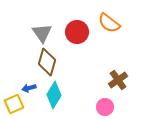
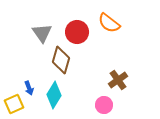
brown diamond: moved 14 px right, 2 px up
blue arrow: rotated 96 degrees counterclockwise
pink circle: moved 1 px left, 2 px up
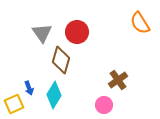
orange semicircle: moved 31 px right; rotated 20 degrees clockwise
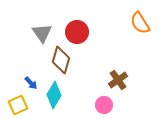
blue arrow: moved 2 px right, 5 px up; rotated 24 degrees counterclockwise
yellow square: moved 4 px right, 1 px down
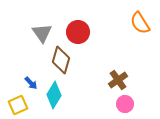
red circle: moved 1 px right
pink circle: moved 21 px right, 1 px up
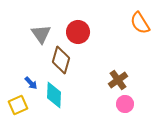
gray triangle: moved 1 px left, 1 px down
cyan diamond: rotated 28 degrees counterclockwise
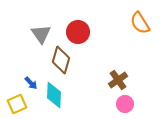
yellow square: moved 1 px left, 1 px up
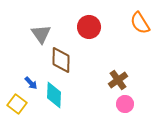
red circle: moved 11 px right, 5 px up
brown diamond: rotated 16 degrees counterclockwise
yellow square: rotated 30 degrees counterclockwise
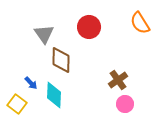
gray triangle: moved 3 px right
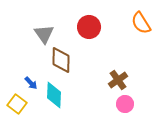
orange semicircle: moved 1 px right
